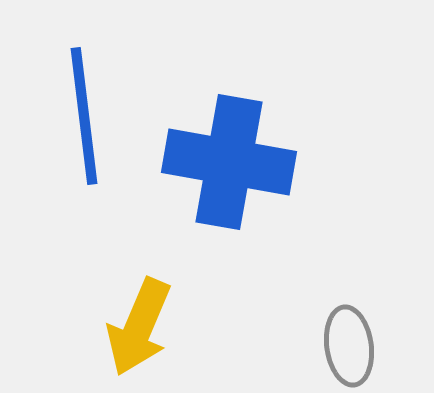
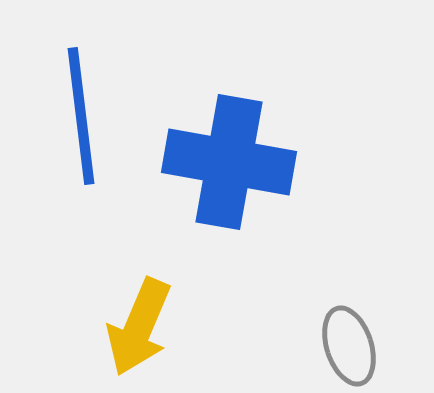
blue line: moved 3 px left
gray ellipse: rotated 10 degrees counterclockwise
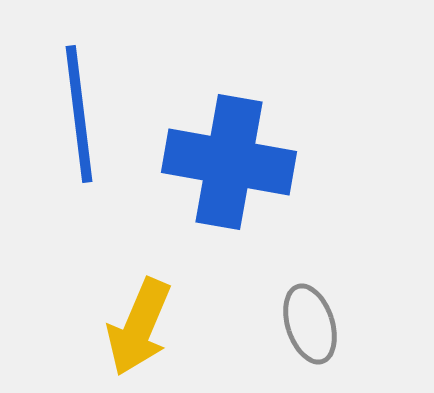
blue line: moved 2 px left, 2 px up
gray ellipse: moved 39 px left, 22 px up
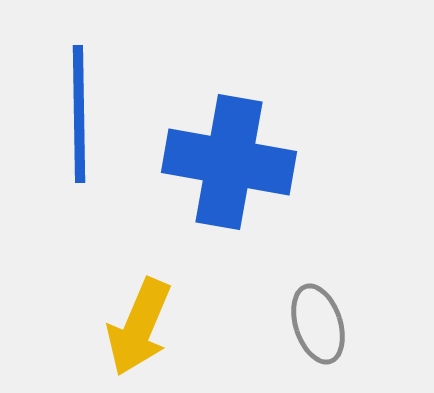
blue line: rotated 6 degrees clockwise
gray ellipse: moved 8 px right
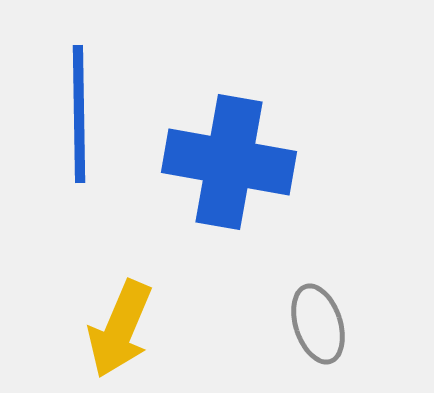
yellow arrow: moved 19 px left, 2 px down
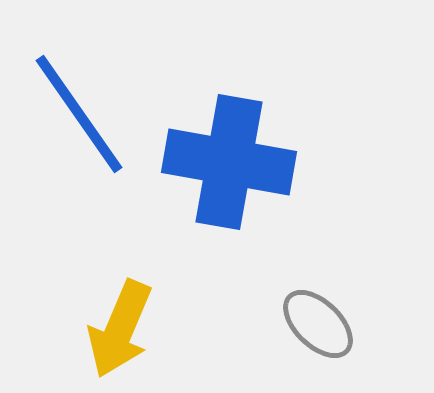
blue line: rotated 34 degrees counterclockwise
gray ellipse: rotated 28 degrees counterclockwise
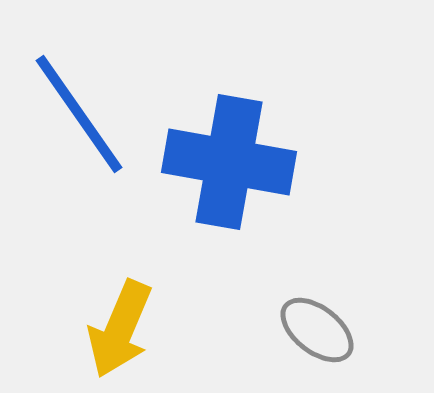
gray ellipse: moved 1 px left, 6 px down; rotated 6 degrees counterclockwise
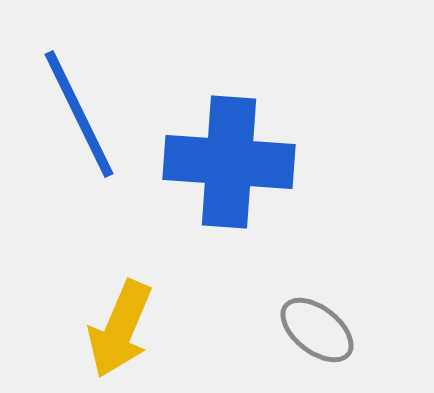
blue line: rotated 9 degrees clockwise
blue cross: rotated 6 degrees counterclockwise
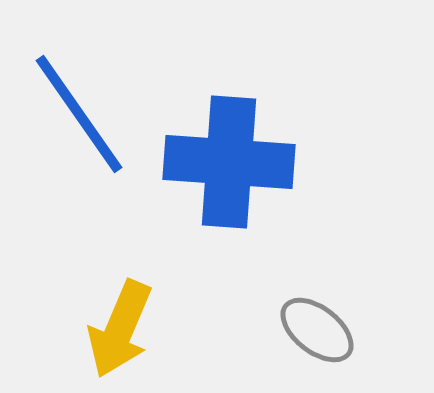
blue line: rotated 9 degrees counterclockwise
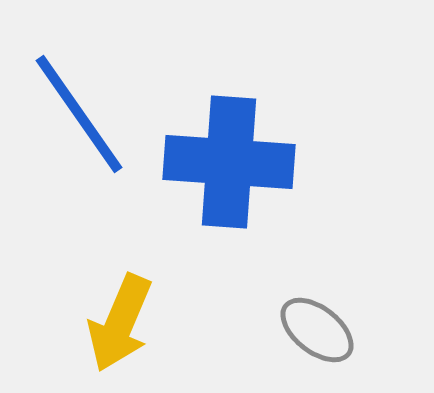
yellow arrow: moved 6 px up
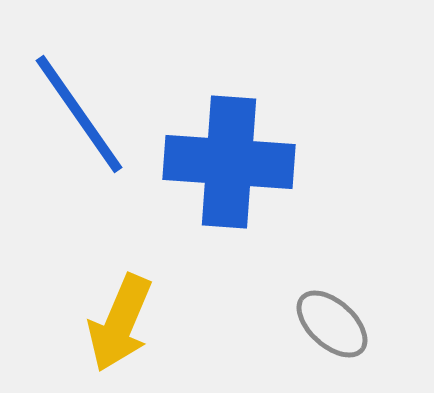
gray ellipse: moved 15 px right, 6 px up; rotated 4 degrees clockwise
